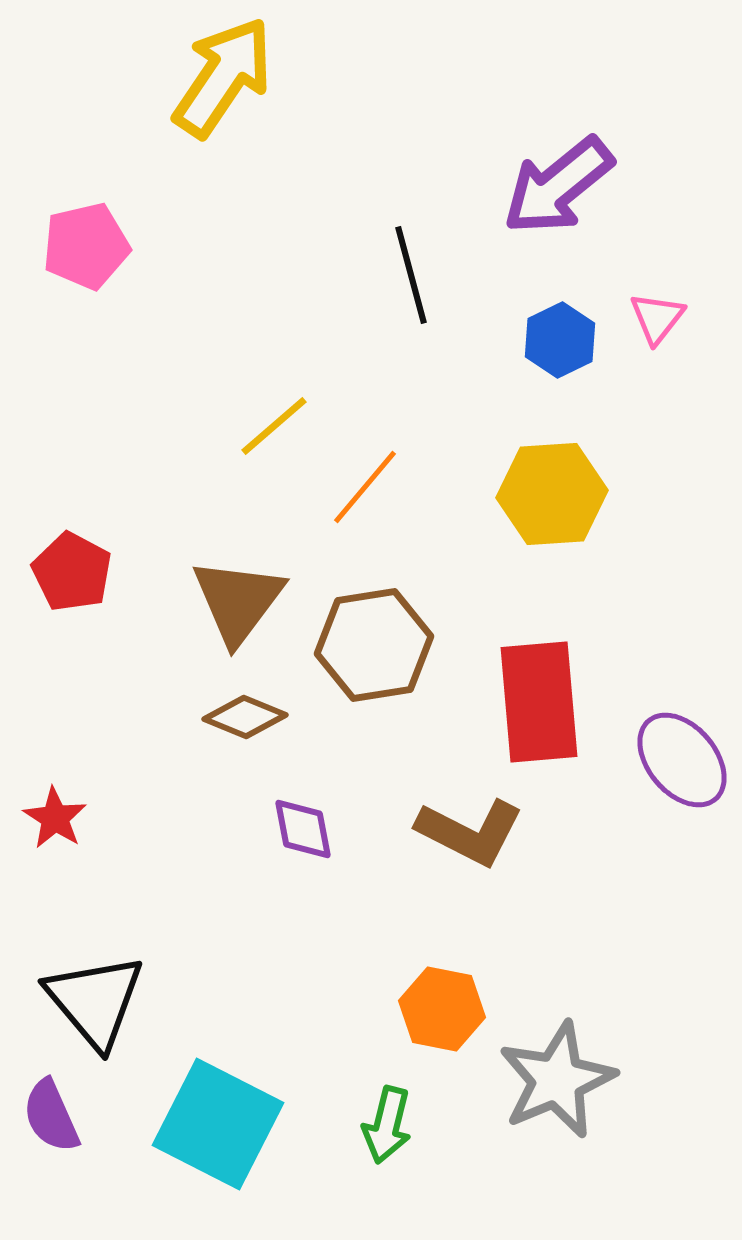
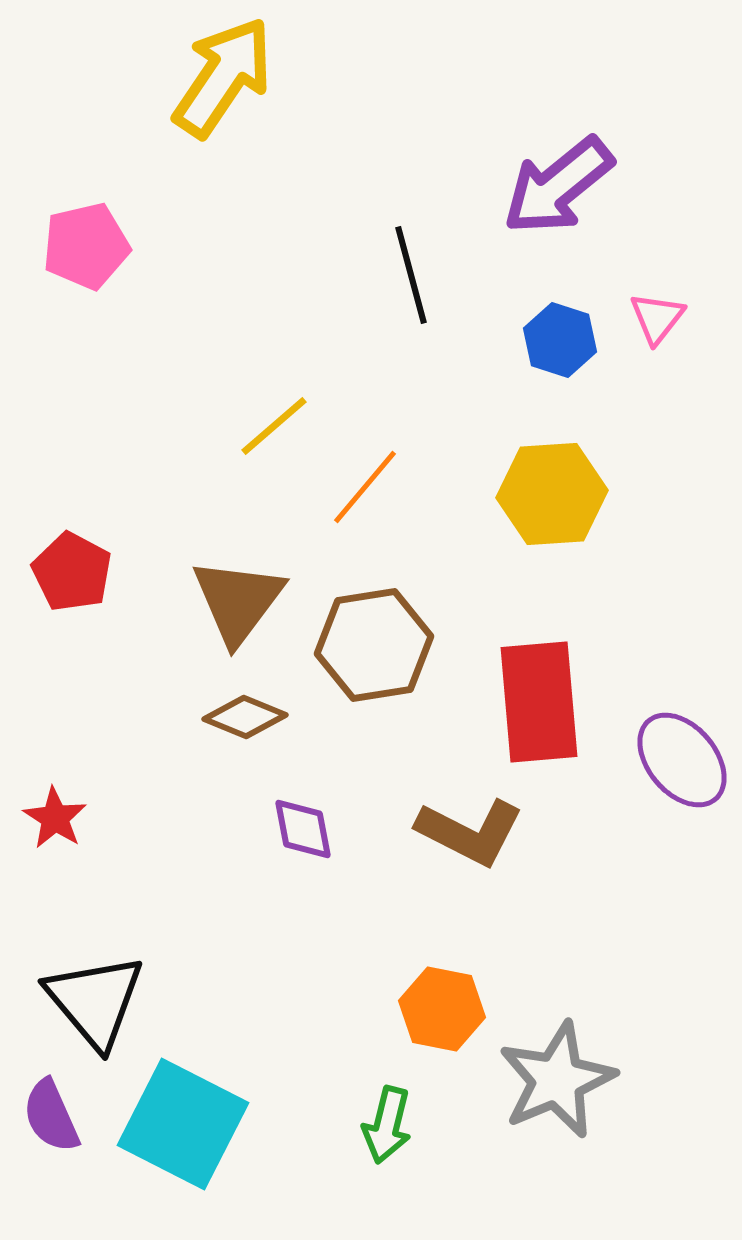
blue hexagon: rotated 16 degrees counterclockwise
cyan square: moved 35 px left
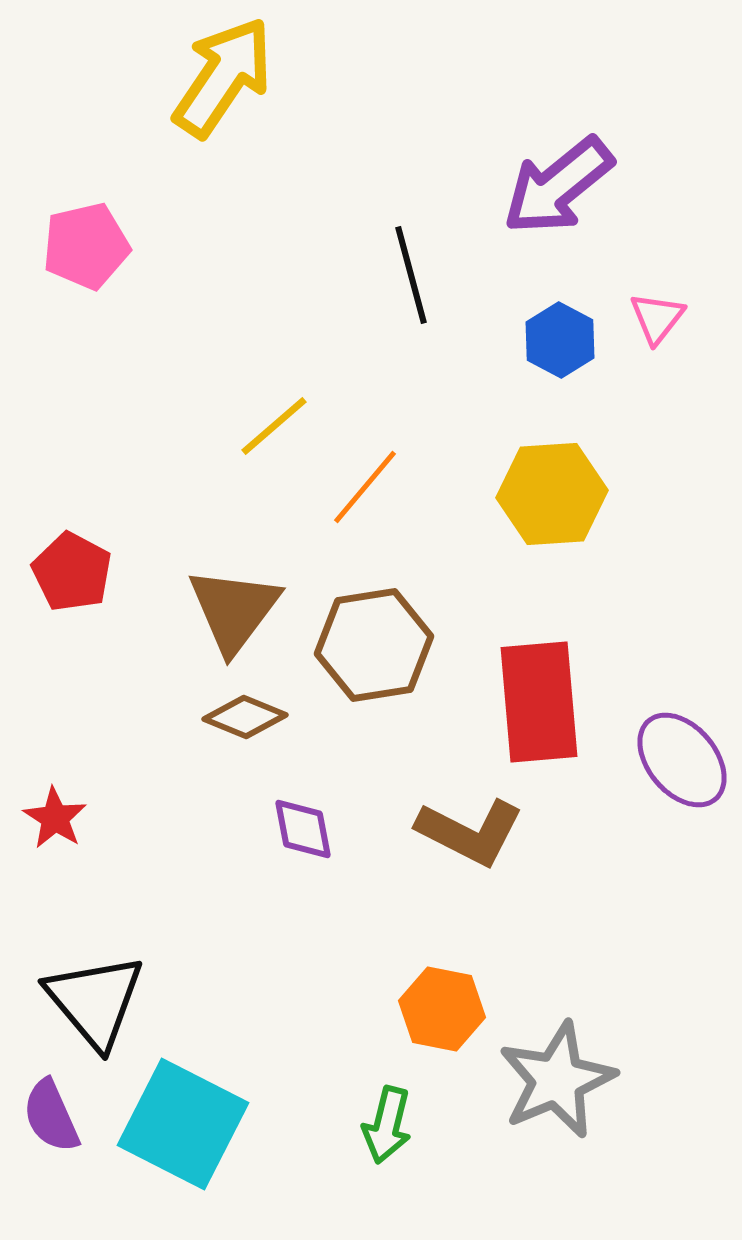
blue hexagon: rotated 10 degrees clockwise
brown triangle: moved 4 px left, 9 px down
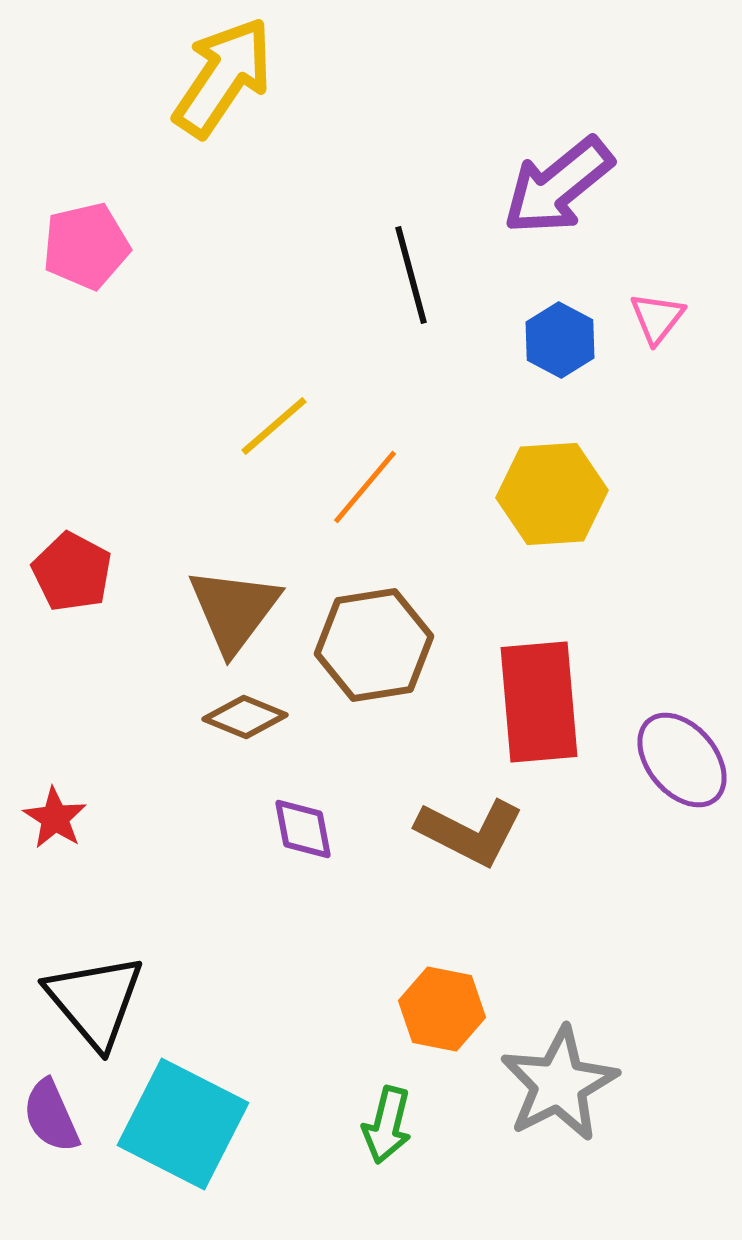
gray star: moved 2 px right, 4 px down; rotated 4 degrees counterclockwise
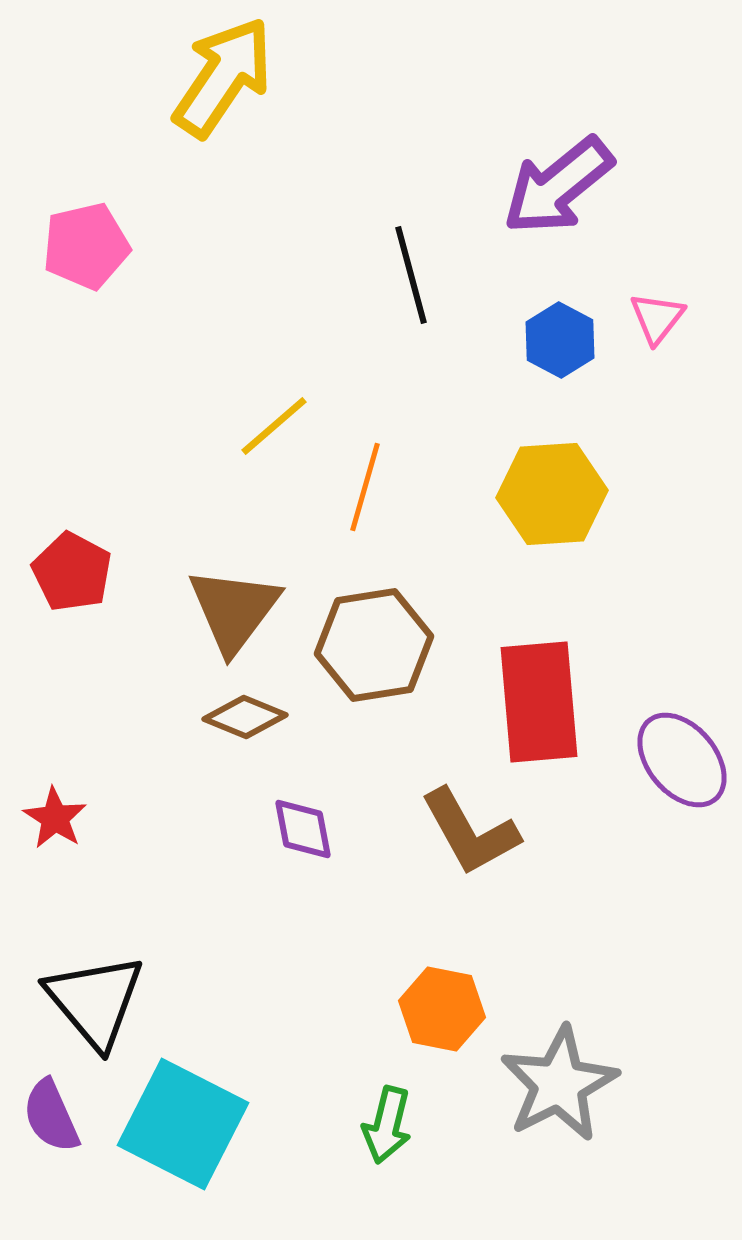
orange line: rotated 24 degrees counterclockwise
brown L-shape: rotated 34 degrees clockwise
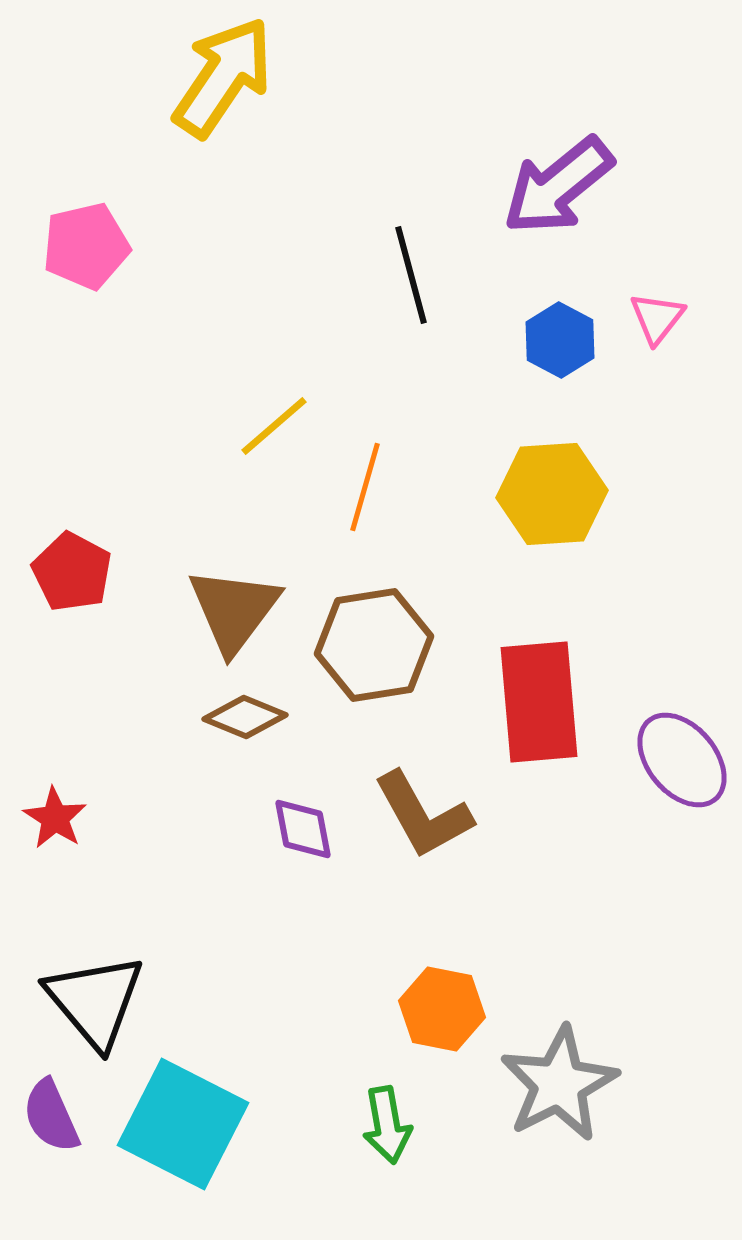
brown L-shape: moved 47 px left, 17 px up
green arrow: rotated 24 degrees counterclockwise
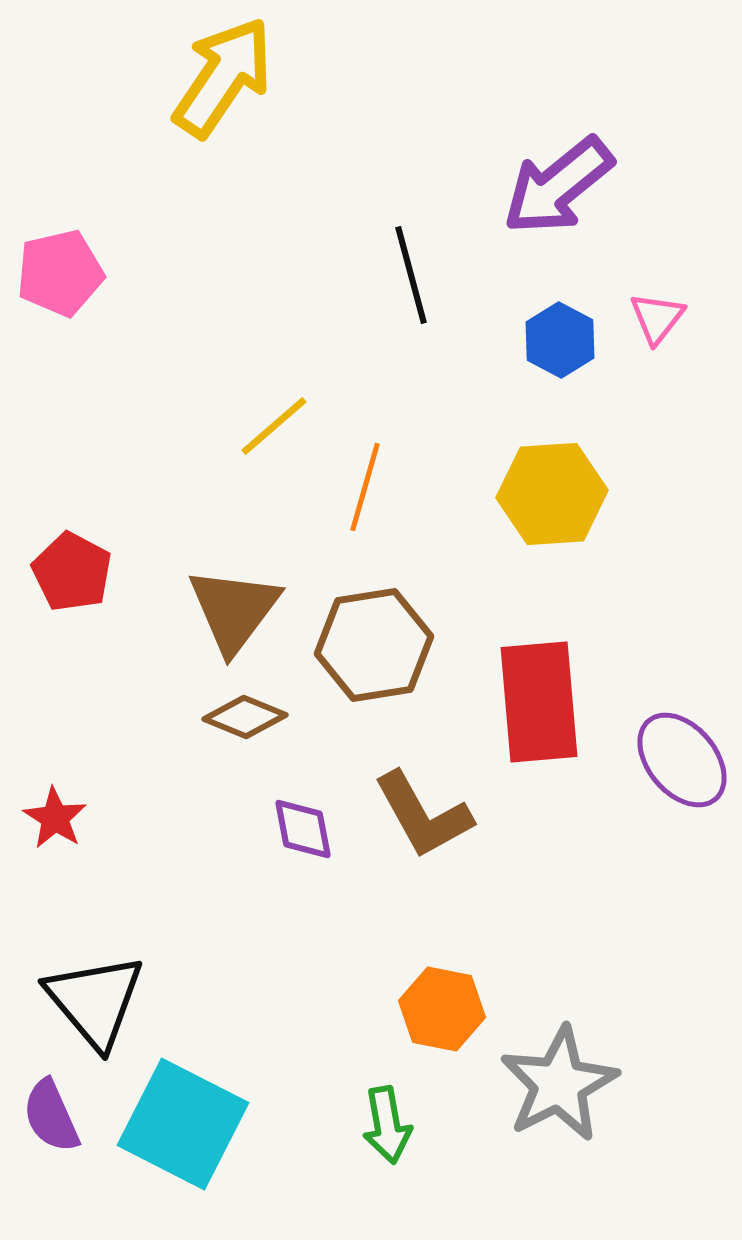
pink pentagon: moved 26 px left, 27 px down
